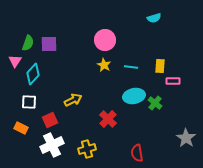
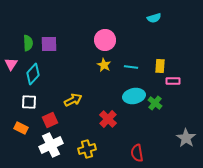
green semicircle: rotated 21 degrees counterclockwise
pink triangle: moved 4 px left, 3 px down
white cross: moved 1 px left
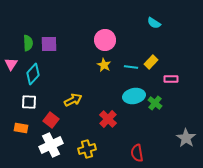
cyan semicircle: moved 5 px down; rotated 48 degrees clockwise
yellow rectangle: moved 9 px left, 4 px up; rotated 40 degrees clockwise
pink rectangle: moved 2 px left, 2 px up
red square: moved 1 px right; rotated 28 degrees counterclockwise
orange rectangle: rotated 16 degrees counterclockwise
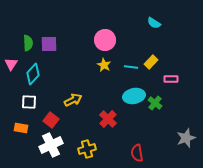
gray star: rotated 18 degrees clockwise
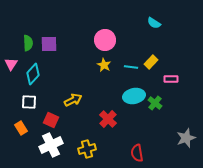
red square: rotated 14 degrees counterclockwise
orange rectangle: rotated 48 degrees clockwise
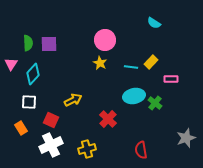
yellow star: moved 4 px left, 2 px up
red semicircle: moved 4 px right, 3 px up
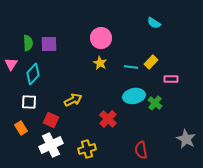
pink circle: moved 4 px left, 2 px up
gray star: moved 1 px down; rotated 24 degrees counterclockwise
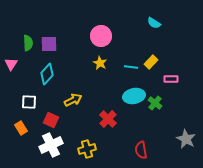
pink circle: moved 2 px up
cyan diamond: moved 14 px right
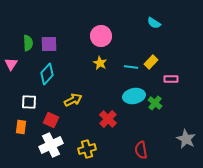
orange rectangle: moved 1 px up; rotated 40 degrees clockwise
